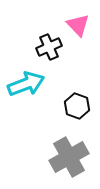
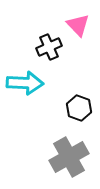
cyan arrow: moved 1 px left, 1 px up; rotated 24 degrees clockwise
black hexagon: moved 2 px right, 2 px down
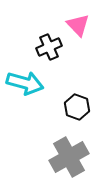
cyan arrow: rotated 12 degrees clockwise
black hexagon: moved 2 px left, 1 px up
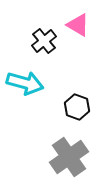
pink triangle: rotated 15 degrees counterclockwise
black cross: moved 5 px left, 6 px up; rotated 15 degrees counterclockwise
gray cross: rotated 6 degrees counterclockwise
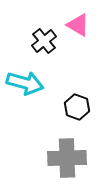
gray cross: moved 2 px left, 1 px down; rotated 33 degrees clockwise
